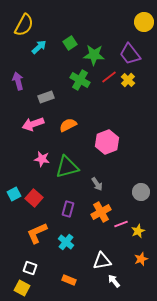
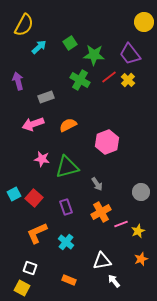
purple rectangle: moved 2 px left, 2 px up; rotated 35 degrees counterclockwise
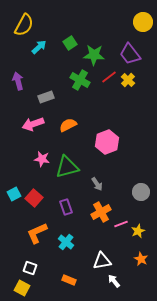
yellow circle: moved 1 px left
orange star: rotated 24 degrees counterclockwise
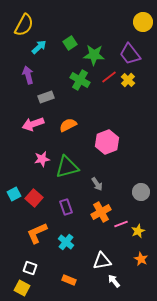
purple arrow: moved 10 px right, 6 px up
pink star: rotated 21 degrees counterclockwise
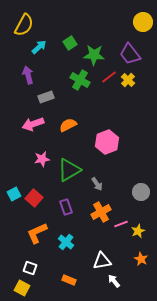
green triangle: moved 2 px right, 3 px down; rotated 15 degrees counterclockwise
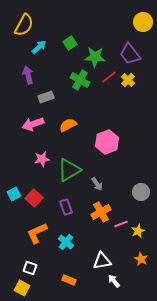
green star: moved 1 px right, 2 px down
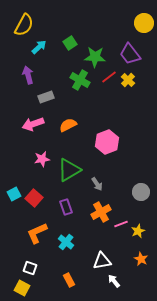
yellow circle: moved 1 px right, 1 px down
orange rectangle: rotated 40 degrees clockwise
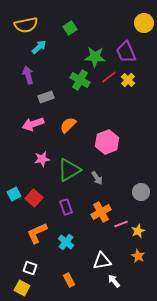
yellow semicircle: moved 2 px right; rotated 50 degrees clockwise
green square: moved 15 px up
purple trapezoid: moved 4 px left, 2 px up; rotated 15 degrees clockwise
orange semicircle: rotated 18 degrees counterclockwise
gray arrow: moved 6 px up
orange star: moved 3 px left, 3 px up
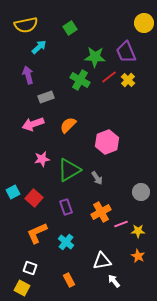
cyan square: moved 1 px left, 2 px up
yellow star: rotated 24 degrees clockwise
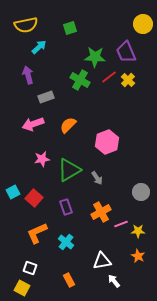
yellow circle: moved 1 px left, 1 px down
green square: rotated 16 degrees clockwise
